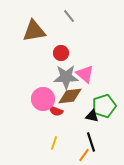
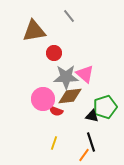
red circle: moved 7 px left
green pentagon: moved 1 px right, 1 px down
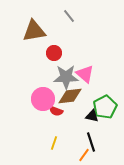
green pentagon: rotated 10 degrees counterclockwise
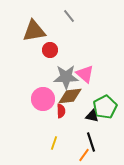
red circle: moved 4 px left, 3 px up
red semicircle: moved 5 px right; rotated 112 degrees counterclockwise
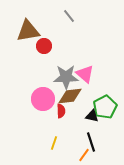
brown triangle: moved 6 px left
red circle: moved 6 px left, 4 px up
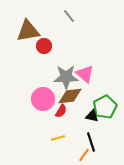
red semicircle: rotated 32 degrees clockwise
yellow line: moved 4 px right, 5 px up; rotated 56 degrees clockwise
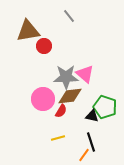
green pentagon: rotated 25 degrees counterclockwise
